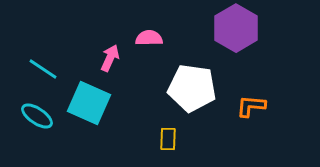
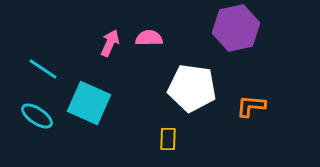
purple hexagon: rotated 18 degrees clockwise
pink arrow: moved 15 px up
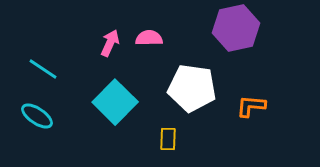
cyan square: moved 26 px right, 1 px up; rotated 21 degrees clockwise
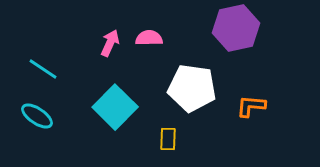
cyan square: moved 5 px down
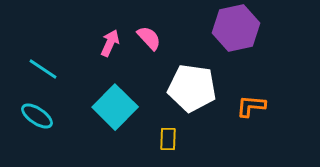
pink semicircle: rotated 48 degrees clockwise
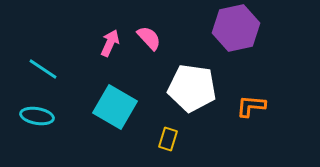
cyan square: rotated 15 degrees counterclockwise
cyan ellipse: rotated 24 degrees counterclockwise
yellow rectangle: rotated 15 degrees clockwise
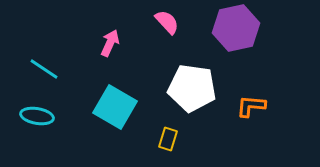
pink semicircle: moved 18 px right, 16 px up
cyan line: moved 1 px right
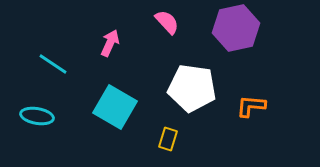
cyan line: moved 9 px right, 5 px up
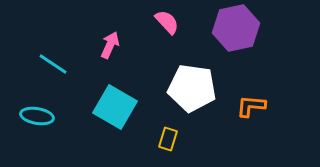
pink arrow: moved 2 px down
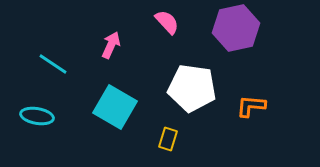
pink arrow: moved 1 px right
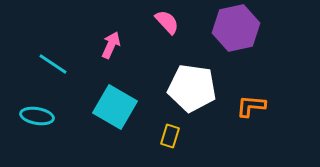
yellow rectangle: moved 2 px right, 3 px up
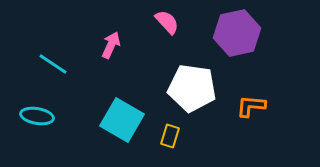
purple hexagon: moved 1 px right, 5 px down
cyan square: moved 7 px right, 13 px down
